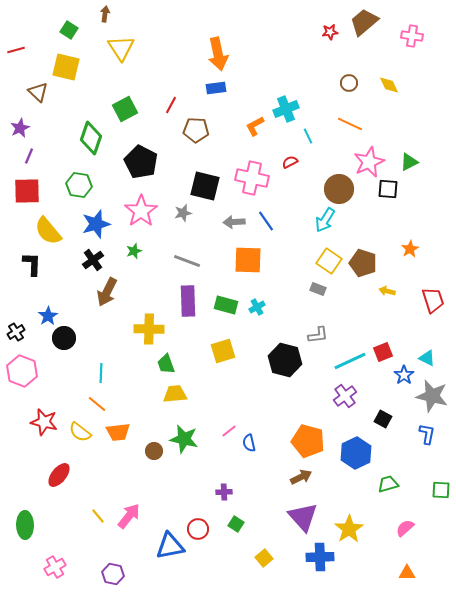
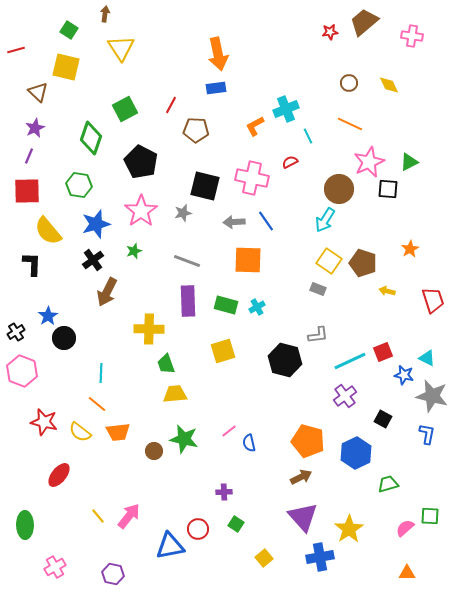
purple star at (20, 128): moved 15 px right
blue star at (404, 375): rotated 24 degrees counterclockwise
green square at (441, 490): moved 11 px left, 26 px down
blue cross at (320, 557): rotated 8 degrees counterclockwise
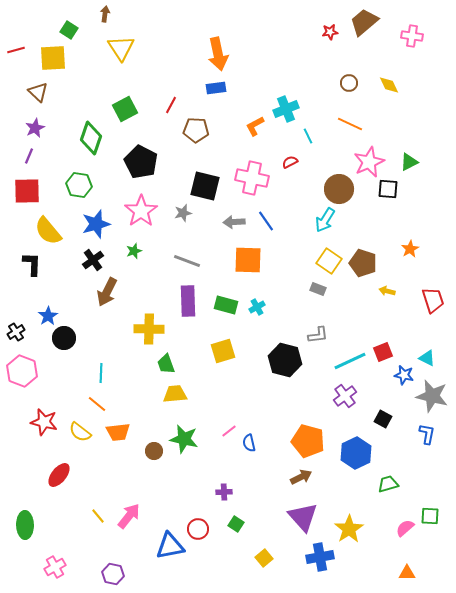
yellow square at (66, 67): moved 13 px left, 9 px up; rotated 16 degrees counterclockwise
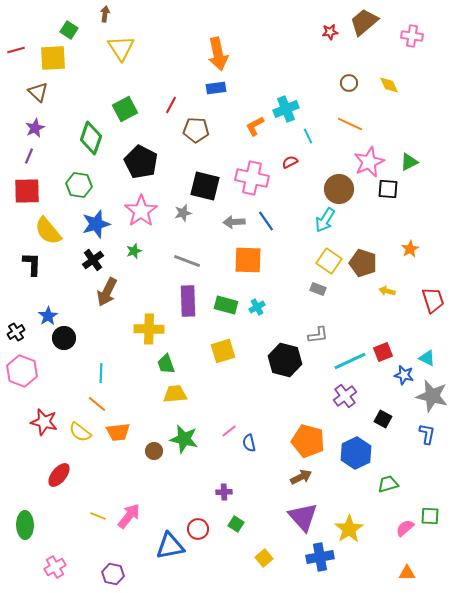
yellow line at (98, 516): rotated 28 degrees counterclockwise
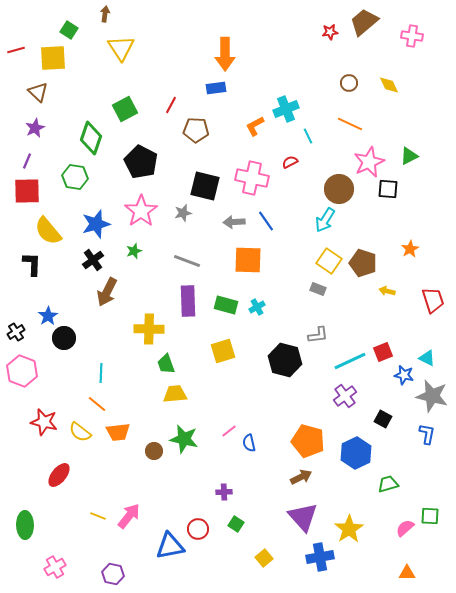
orange arrow at (218, 54): moved 7 px right; rotated 12 degrees clockwise
purple line at (29, 156): moved 2 px left, 5 px down
green triangle at (409, 162): moved 6 px up
green hexagon at (79, 185): moved 4 px left, 8 px up
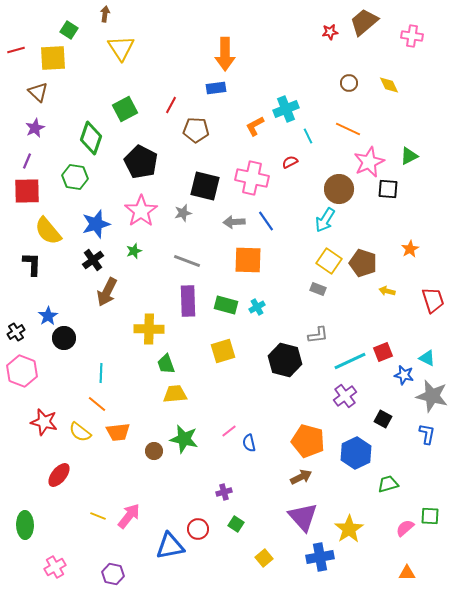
orange line at (350, 124): moved 2 px left, 5 px down
purple cross at (224, 492): rotated 14 degrees counterclockwise
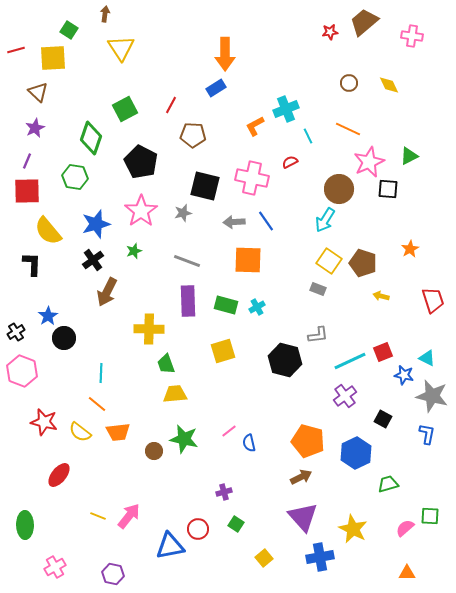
blue rectangle at (216, 88): rotated 24 degrees counterclockwise
brown pentagon at (196, 130): moved 3 px left, 5 px down
yellow arrow at (387, 291): moved 6 px left, 5 px down
yellow star at (349, 529): moved 4 px right; rotated 12 degrees counterclockwise
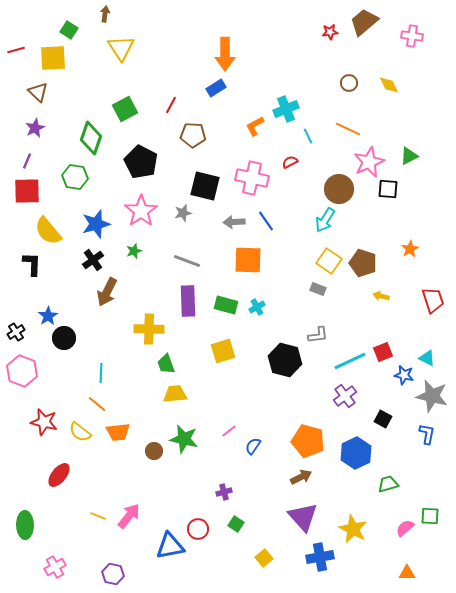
blue semicircle at (249, 443): moved 4 px right, 3 px down; rotated 48 degrees clockwise
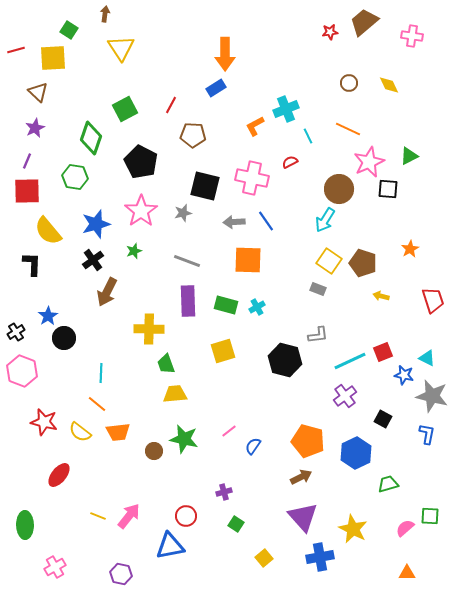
red circle at (198, 529): moved 12 px left, 13 px up
purple hexagon at (113, 574): moved 8 px right
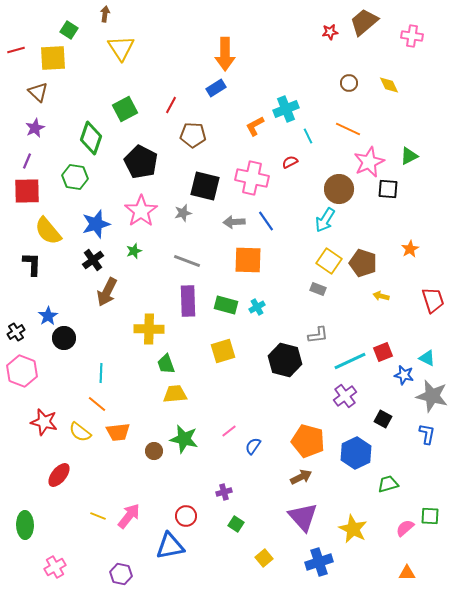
blue cross at (320, 557): moved 1 px left, 5 px down; rotated 8 degrees counterclockwise
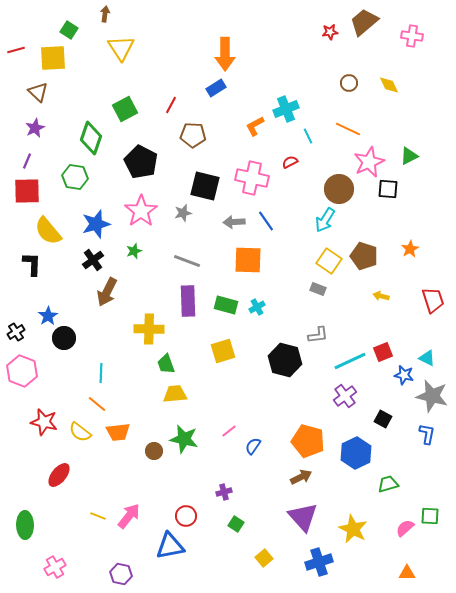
brown pentagon at (363, 263): moved 1 px right, 7 px up
